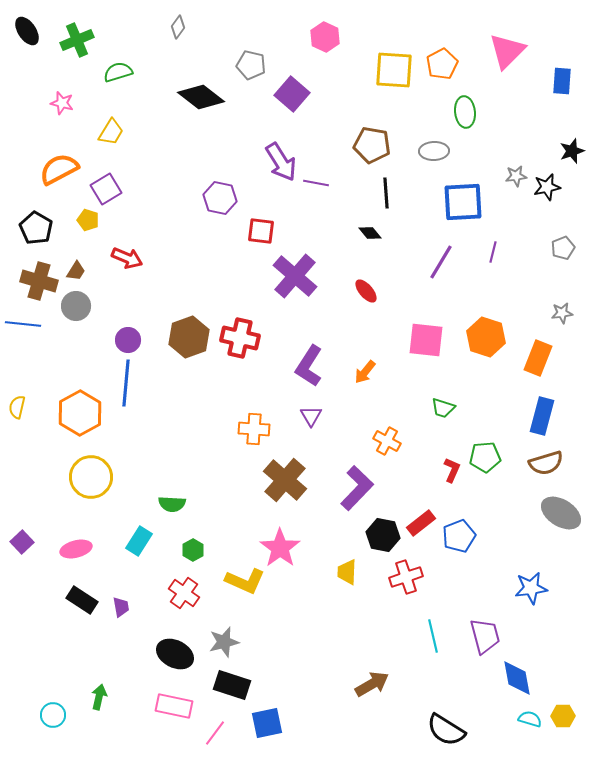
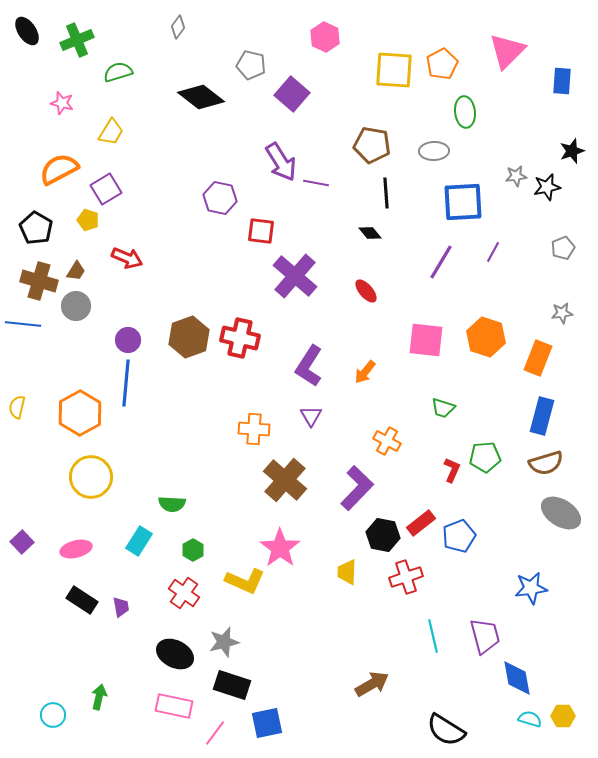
purple line at (493, 252): rotated 15 degrees clockwise
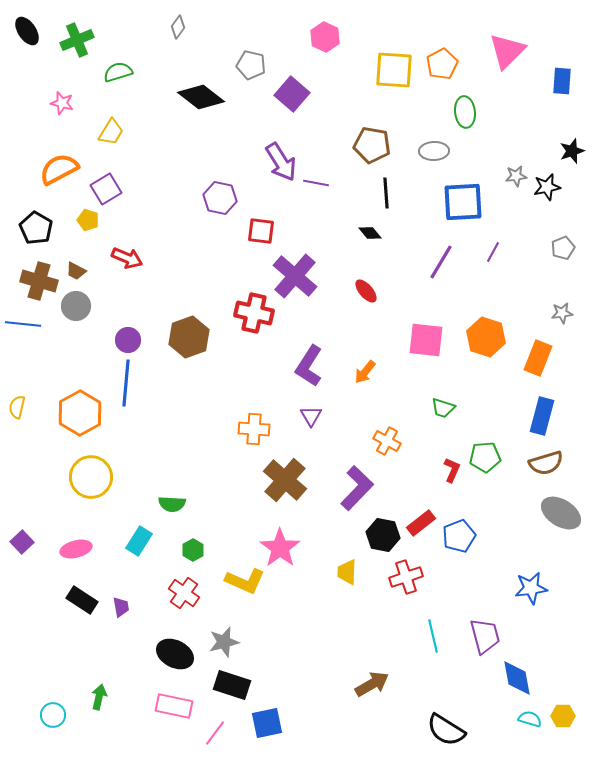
brown trapezoid at (76, 271): rotated 85 degrees clockwise
red cross at (240, 338): moved 14 px right, 25 px up
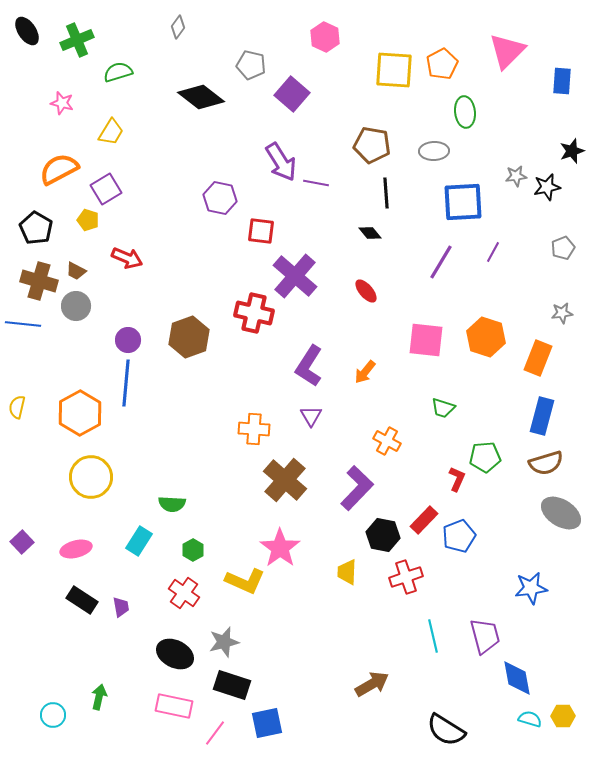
red L-shape at (452, 470): moved 5 px right, 9 px down
red rectangle at (421, 523): moved 3 px right, 3 px up; rotated 8 degrees counterclockwise
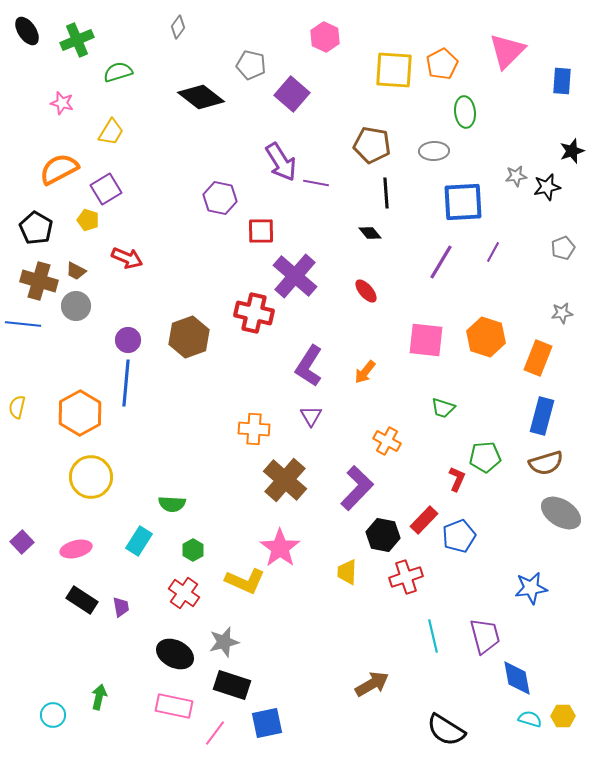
red square at (261, 231): rotated 8 degrees counterclockwise
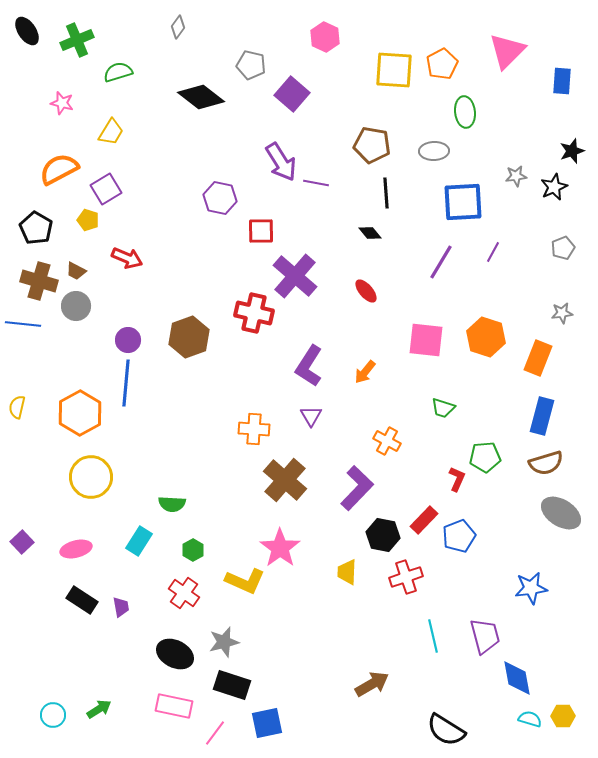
black star at (547, 187): moved 7 px right; rotated 12 degrees counterclockwise
green arrow at (99, 697): moved 12 px down; rotated 45 degrees clockwise
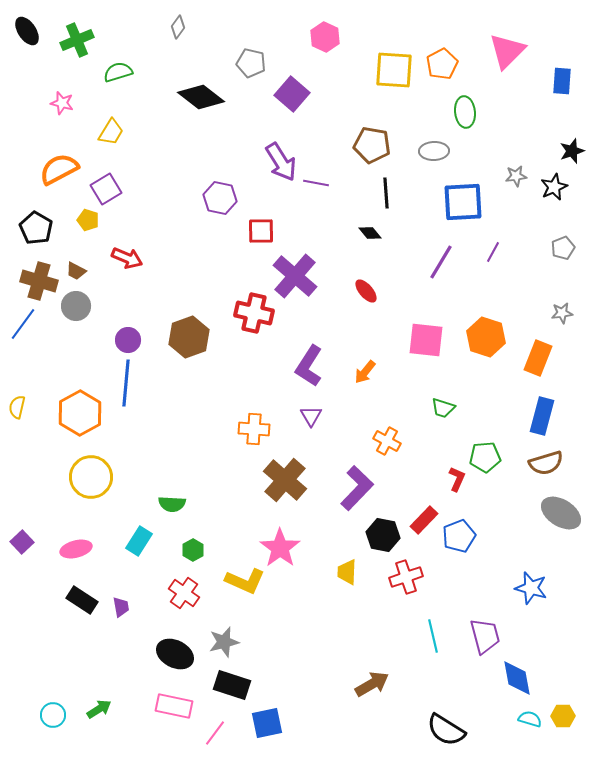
gray pentagon at (251, 65): moved 2 px up
blue line at (23, 324): rotated 60 degrees counterclockwise
blue star at (531, 588): rotated 24 degrees clockwise
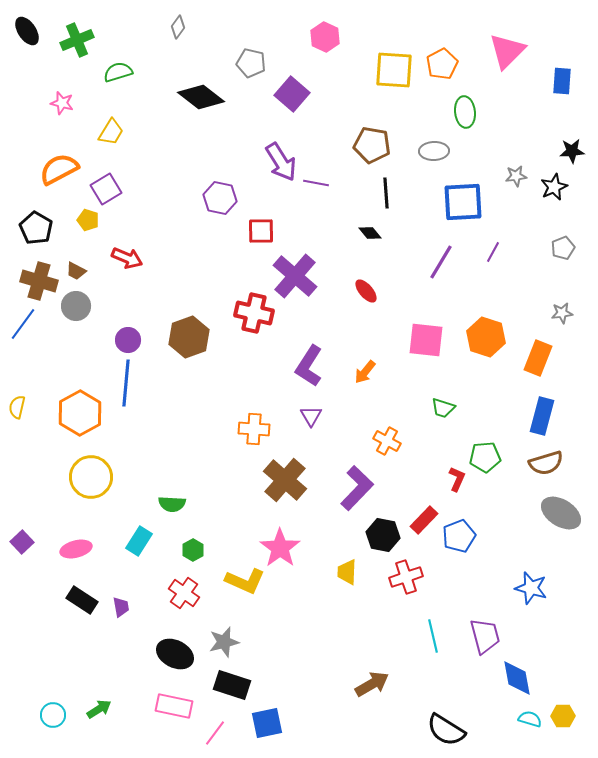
black star at (572, 151): rotated 15 degrees clockwise
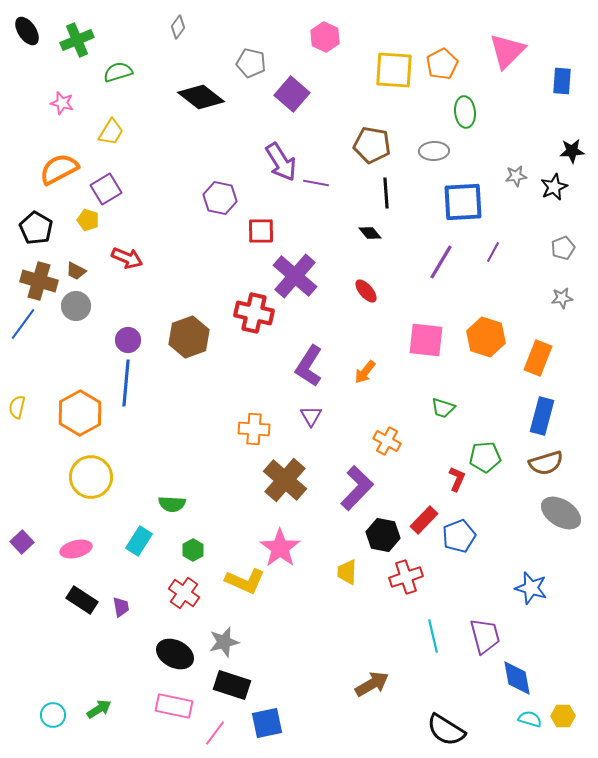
gray star at (562, 313): moved 15 px up
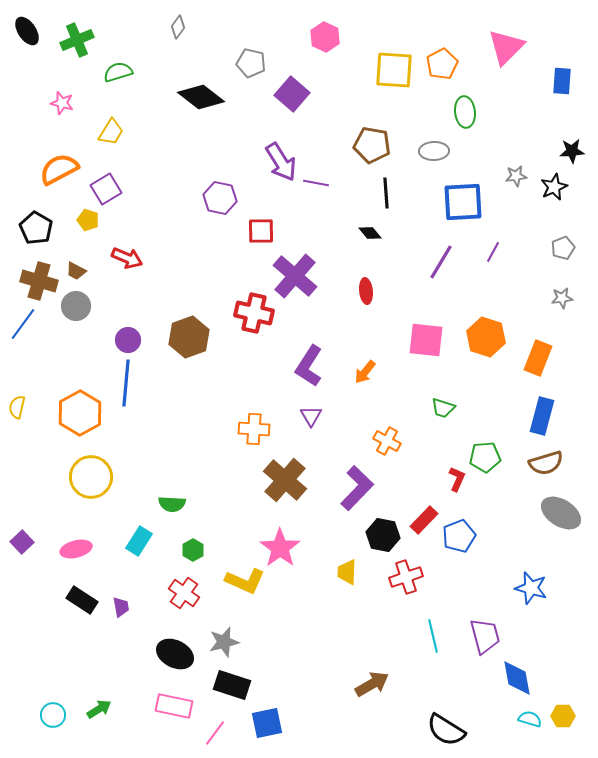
pink triangle at (507, 51): moved 1 px left, 4 px up
red ellipse at (366, 291): rotated 35 degrees clockwise
